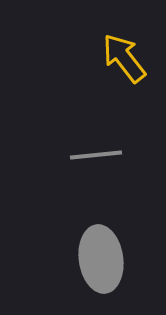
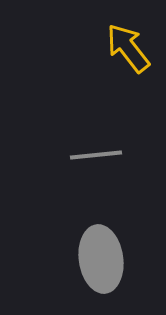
yellow arrow: moved 4 px right, 10 px up
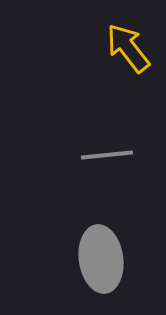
gray line: moved 11 px right
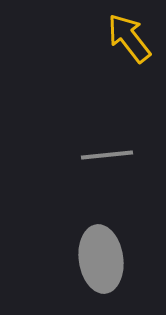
yellow arrow: moved 1 px right, 10 px up
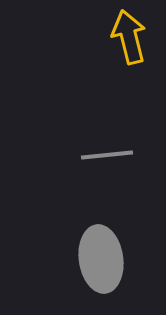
yellow arrow: moved 1 px up; rotated 24 degrees clockwise
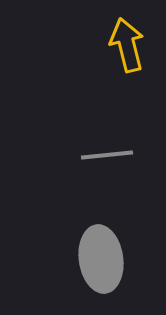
yellow arrow: moved 2 px left, 8 px down
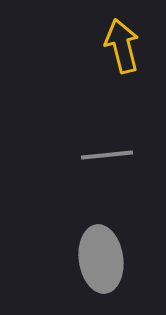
yellow arrow: moved 5 px left, 1 px down
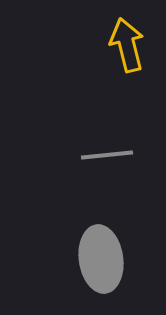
yellow arrow: moved 5 px right, 1 px up
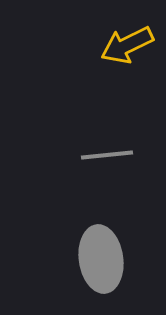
yellow arrow: rotated 102 degrees counterclockwise
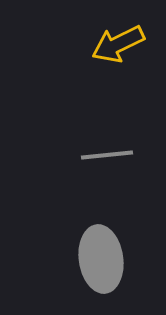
yellow arrow: moved 9 px left, 1 px up
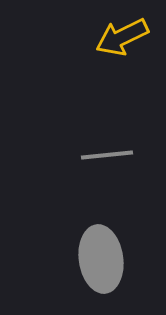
yellow arrow: moved 4 px right, 7 px up
